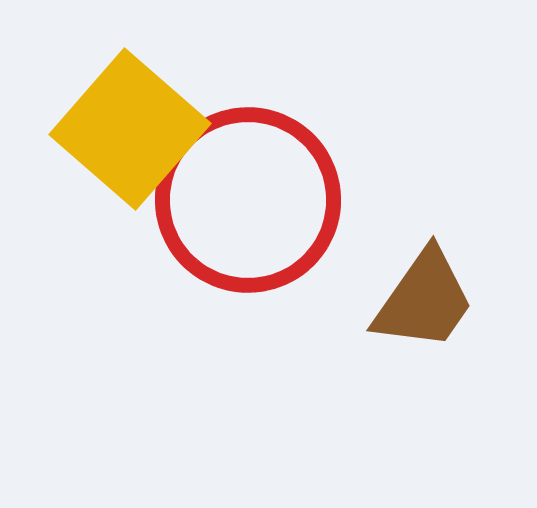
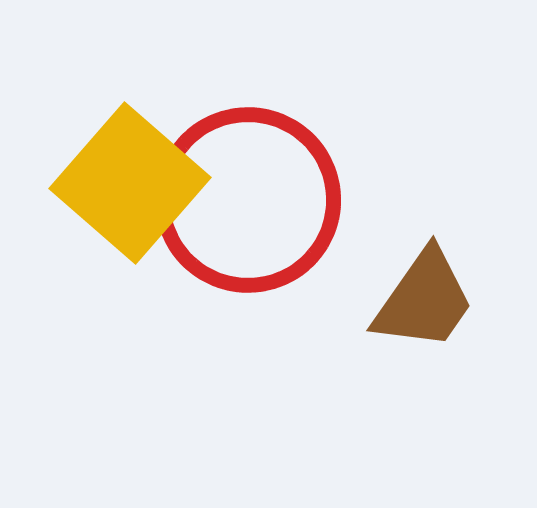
yellow square: moved 54 px down
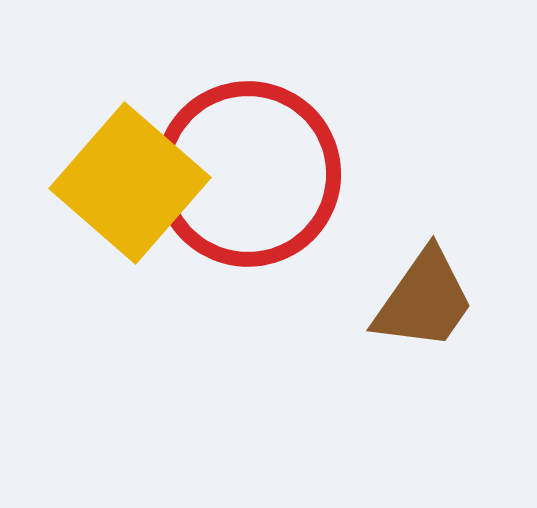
red circle: moved 26 px up
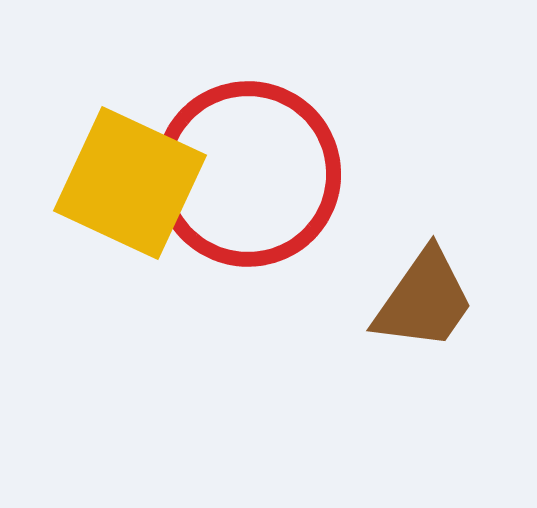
yellow square: rotated 16 degrees counterclockwise
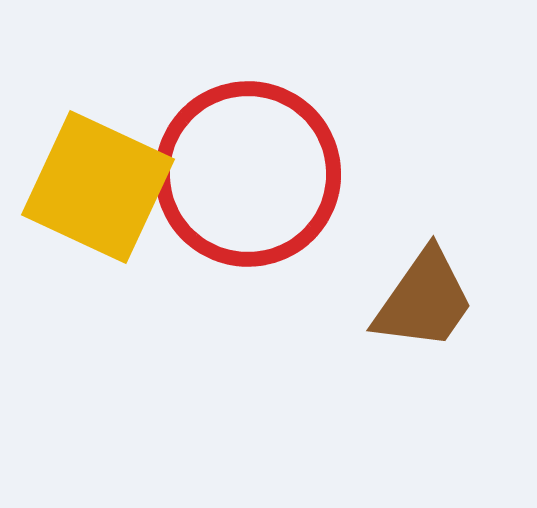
yellow square: moved 32 px left, 4 px down
